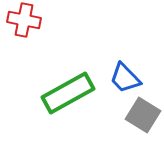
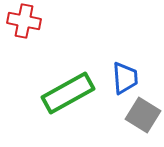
red cross: moved 1 px down
blue trapezoid: rotated 140 degrees counterclockwise
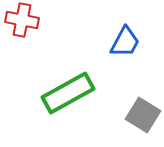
red cross: moved 2 px left, 1 px up
blue trapezoid: moved 36 px up; rotated 32 degrees clockwise
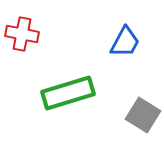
red cross: moved 14 px down
green rectangle: rotated 12 degrees clockwise
